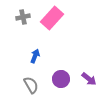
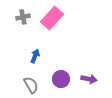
purple arrow: rotated 28 degrees counterclockwise
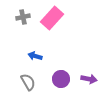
blue arrow: rotated 96 degrees counterclockwise
gray semicircle: moved 3 px left, 3 px up
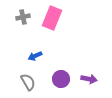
pink rectangle: rotated 20 degrees counterclockwise
blue arrow: rotated 40 degrees counterclockwise
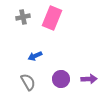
purple arrow: rotated 14 degrees counterclockwise
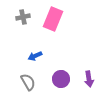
pink rectangle: moved 1 px right, 1 px down
purple arrow: rotated 84 degrees clockwise
